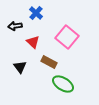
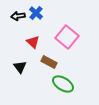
black arrow: moved 3 px right, 10 px up
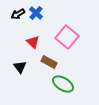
black arrow: moved 2 px up; rotated 24 degrees counterclockwise
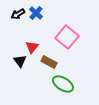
red triangle: moved 1 px left, 5 px down; rotated 24 degrees clockwise
black triangle: moved 6 px up
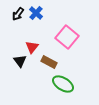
black arrow: rotated 24 degrees counterclockwise
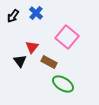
black arrow: moved 5 px left, 2 px down
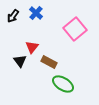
pink square: moved 8 px right, 8 px up; rotated 10 degrees clockwise
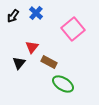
pink square: moved 2 px left
black triangle: moved 1 px left, 2 px down; rotated 16 degrees clockwise
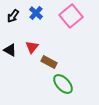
pink square: moved 2 px left, 13 px up
black triangle: moved 9 px left, 13 px up; rotated 40 degrees counterclockwise
green ellipse: rotated 15 degrees clockwise
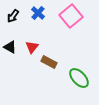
blue cross: moved 2 px right
black triangle: moved 3 px up
green ellipse: moved 16 px right, 6 px up
